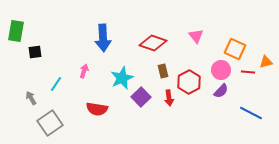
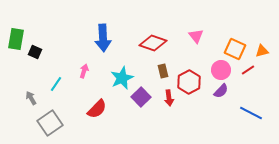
green rectangle: moved 8 px down
black square: rotated 32 degrees clockwise
orange triangle: moved 4 px left, 11 px up
red line: moved 2 px up; rotated 40 degrees counterclockwise
red semicircle: rotated 55 degrees counterclockwise
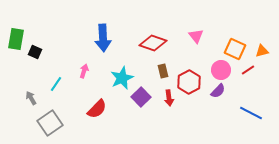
purple semicircle: moved 3 px left
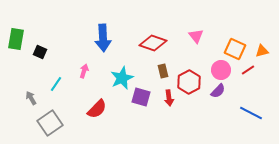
black square: moved 5 px right
purple square: rotated 30 degrees counterclockwise
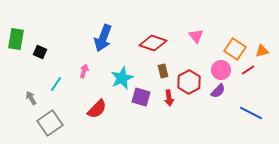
blue arrow: rotated 24 degrees clockwise
orange square: rotated 10 degrees clockwise
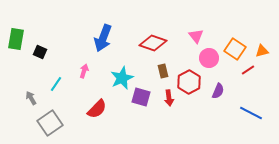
pink circle: moved 12 px left, 12 px up
purple semicircle: rotated 21 degrees counterclockwise
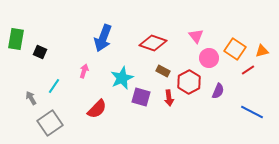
brown rectangle: rotated 48 degrees counterclockwise
cyan line: moved 2 px left, 2 px down
blue line: moved 1 px right, 1 px up
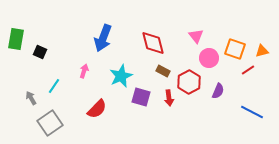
red diamond: rotated 56 degrees clockwise
orange square: rotated 15 degrees counterclockwise
cyan star: moved 1 px left, 2 px up
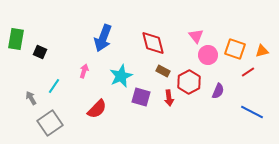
pink circle: moved 1 px left, 3 px up
red line: moved 2 px down
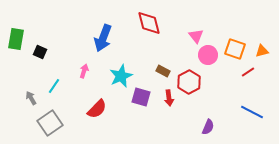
red diamond: moved 4 px left, 20 px up
purple semicircle: moved 10 px left, 36 px down
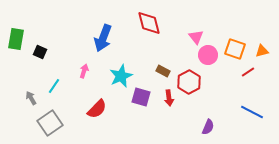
pink triangle: moved 1 px down
